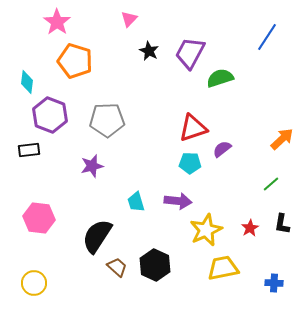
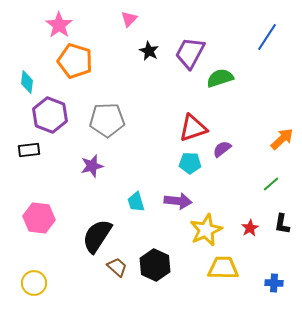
pink star: moved 2 px right, 3 px down
yellow trapezoid: rotated 12 degrees clockwise
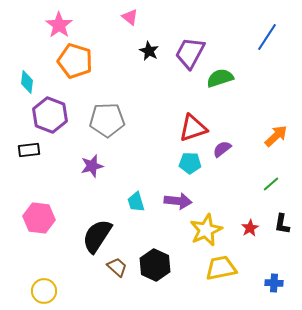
pink triangle: moved 1 px right, 2 px up; rotated 36 degrees counterclockwise
orange arrow: moved 6 px left, 3 px up
yellow trapezoid: moved 2 px left; rotated 12 degrees counterclockwise
yellow circle: moved 10 px right, 8 px down
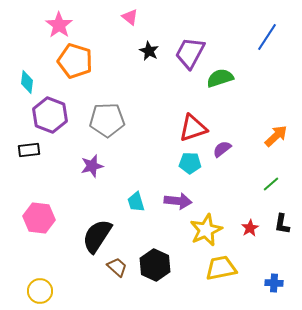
yellow circle: moved 4 px left
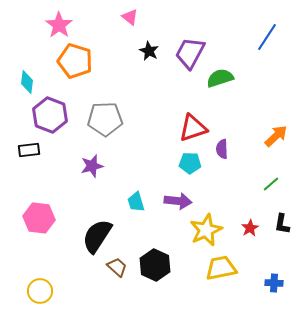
gray pentagon: moved 2 px left, 1 px up
purple semicircle: rotated 54 degrees counterclockwise
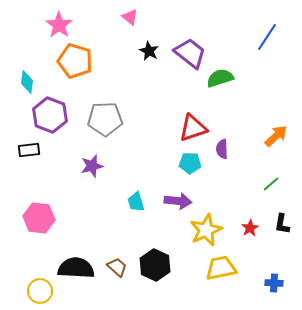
purple trapezoid: rotated 100 degrees clockwise
black semicircle: moved 21 px left, 32 px down; rotated 60 degrees clockwise
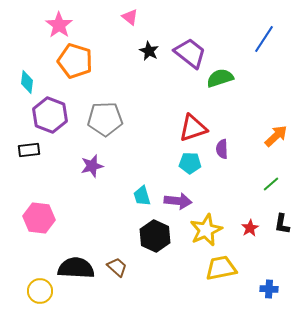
blue line: moved 3 px left, 2 px down
cyan trapezoid: moved 6 px right, 6 px up
black hexagon: moved 29 px up
blue cross: moved 5 px left, 6 px down
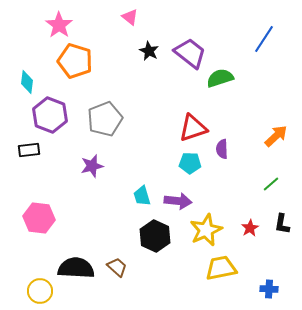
gray pentagon: rotated 20 degrees counterclockwise
